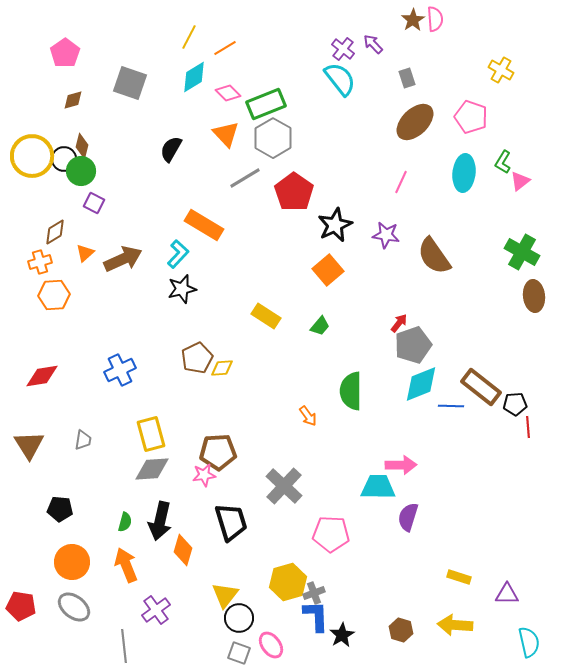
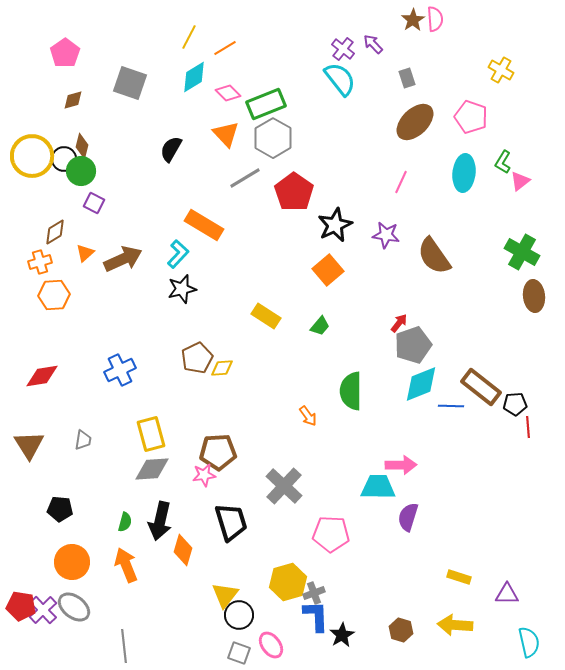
purple cross at (156, 610): moved 113 px left; rotated 8 degrees counterclockwise
black circle at (239, 618): moved 3 px up
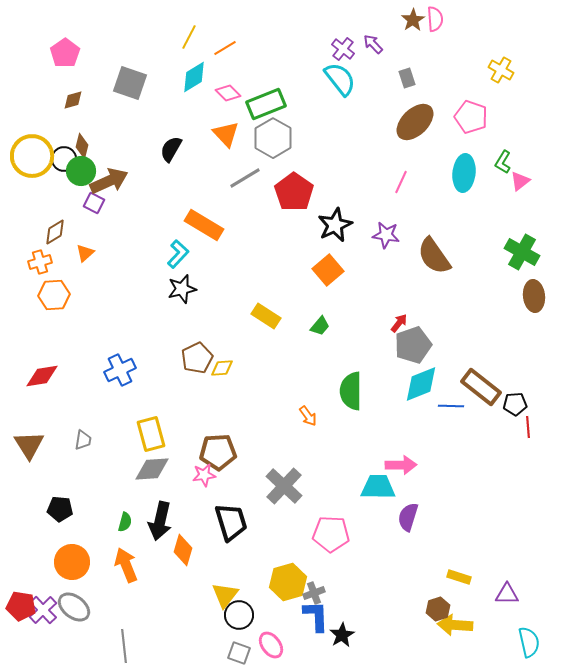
brown arrow at (123, 259): moved 14 px left, 78 px up
brown hexagon at (401, 630): moved 37 px right, 21 px up; rotated 25 degrees clockwise
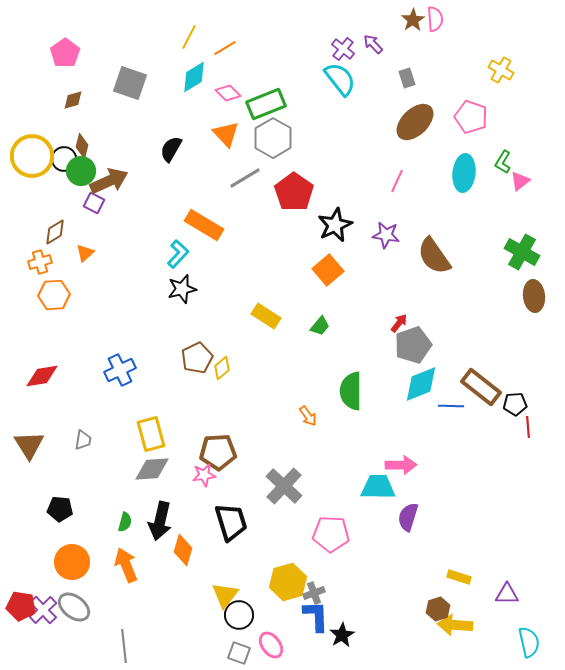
pink line at (401, 182): moved 4 px left, 1 px up
yellow diamond at (222, 368): rotated 35 degrees counterclockwise
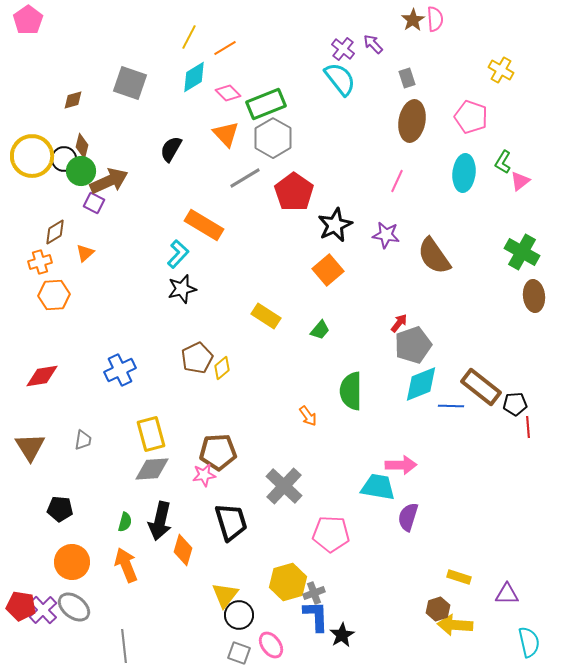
pink pentagon at (65, 53): moved 37 px left, 33 px up
brown ellipse at (415, 122): moved 3 px left, 1 px up; rotated 36 degrees counterclockwise
green trapezoid at (320, 326): moved 4 px down
brown triangle at (29, 445): moved 1 px right, 2 px down
cyan trapezoid at (378, 487): rotated 9 degrees clockwise
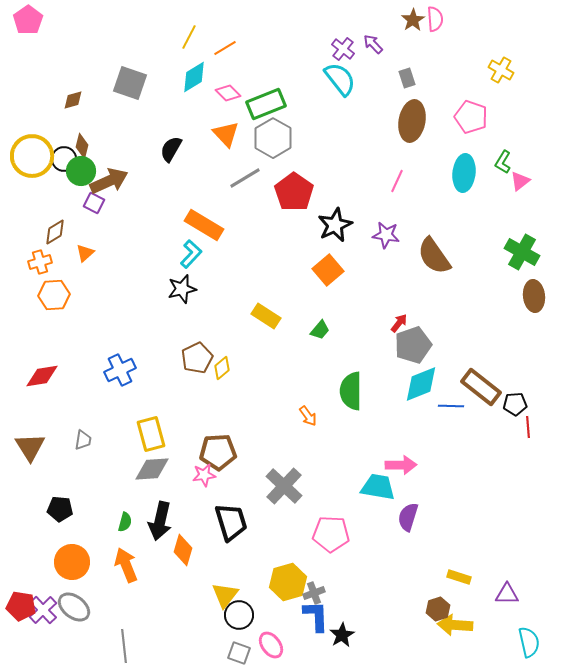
cyan L-shape at (178, 254): moved 13 px right
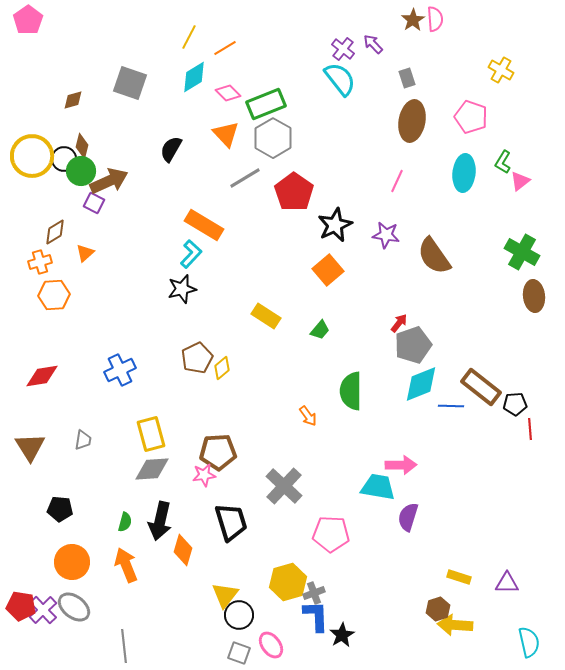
red line at (528, 427): moved 2 px right, 2 px down
purple triangle at (507, 594): moved 11 px up
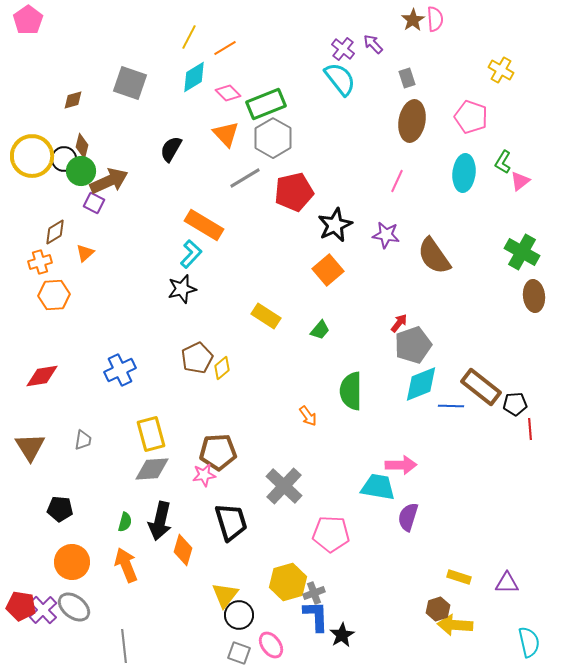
red pentagon at (294, 192): rotated 24 degrees clockwise
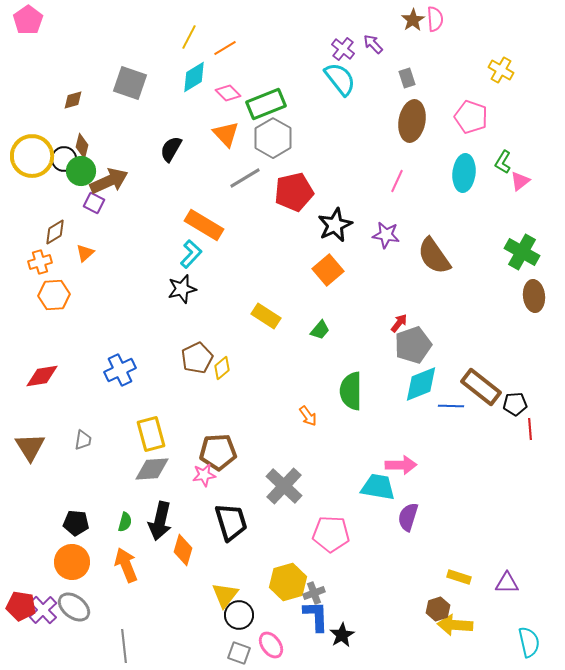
black pentagon at (60, 509): moved 16 px right, 14 px down
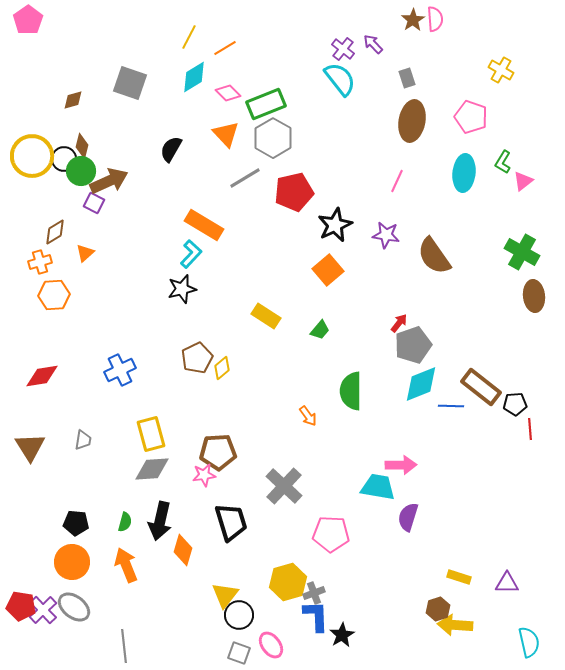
pink triangle at (520, 181): moved 3 px right
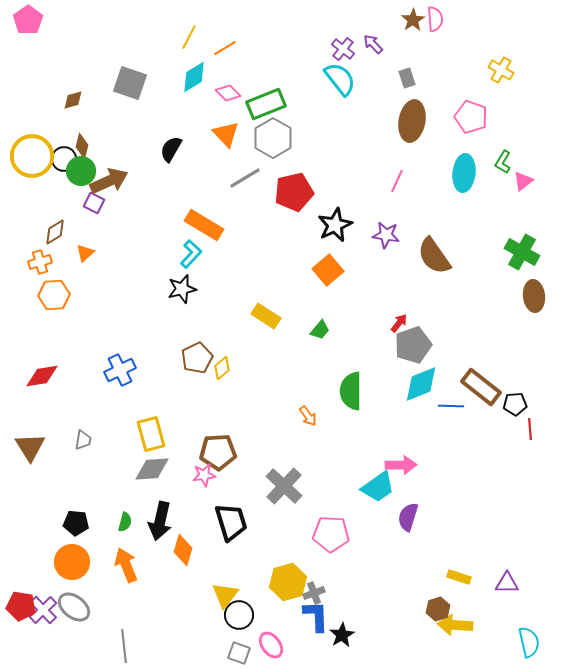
cyan trapezoid at (378, 487): rotated 135 degrees clockwise
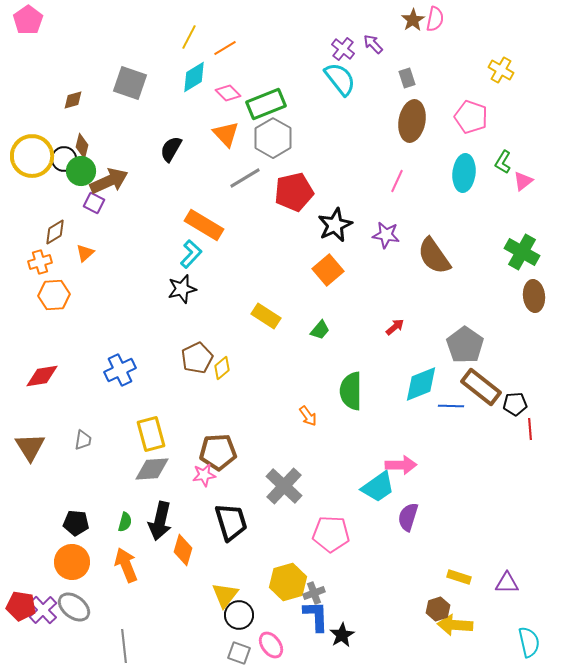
pink semicircle at (435, 19): rotated 15 degrees clockwise
red arrow at (399, 323): moved 4 px left, 4 px down; rotated 12 degrees clockwise
gray pentagon at (413, 345): moved 52 px right; rotated 18 degrees counterclockwise
